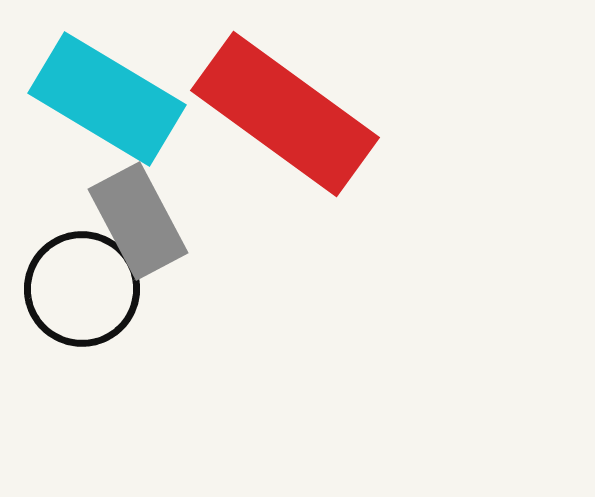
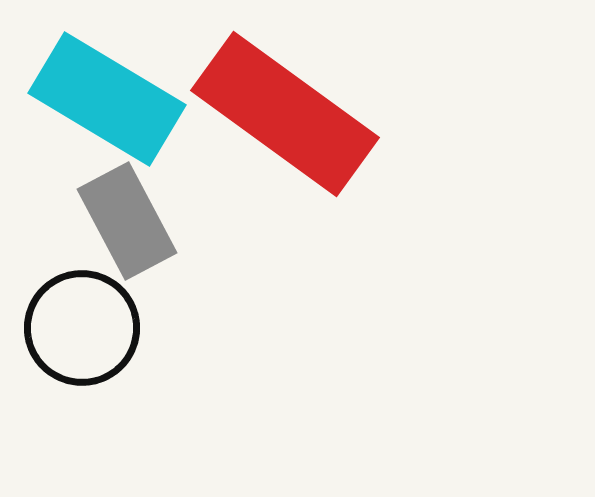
gray rectangle: moved 11 px left
black circle: moved 39 px down
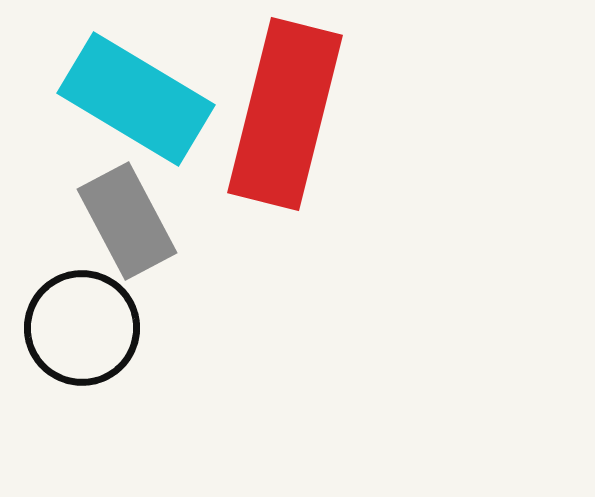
cyan rectangle: moved 29 px right
red rectangle: rotated 68 degrees clockwise
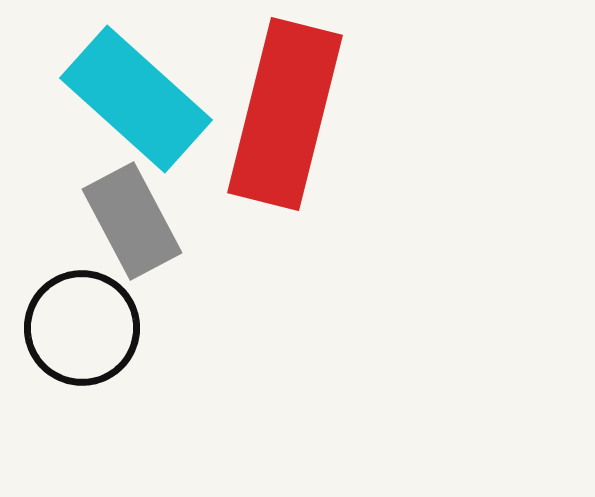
cyan rectangle: rotated 11 degrees clockwise
gray rectangle: moved 5 px right
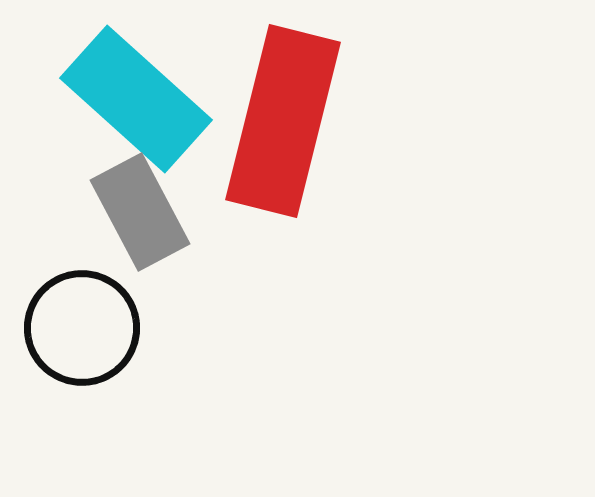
red rectangle: moved 2 px left, 7 px down
gray rectangle: moved 8 px right, 9 px up
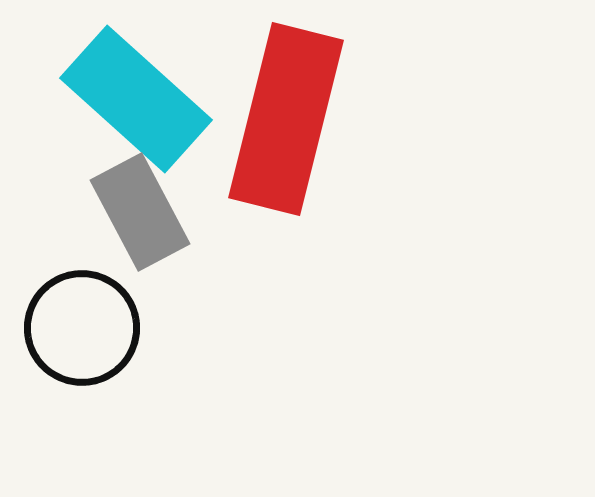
red rectangle: moved 3 px right, 2 px up
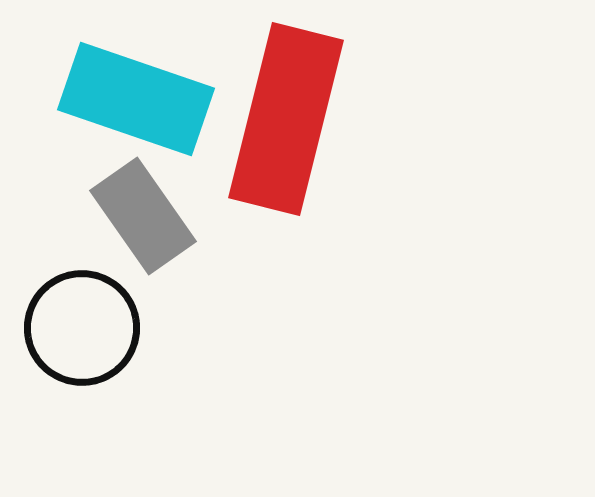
cyan rectangle: rotated 23 degrees counterclockwise
gray rectangle: moved 3 px right, 4 px down; rotated 7 degrees counterclockwise
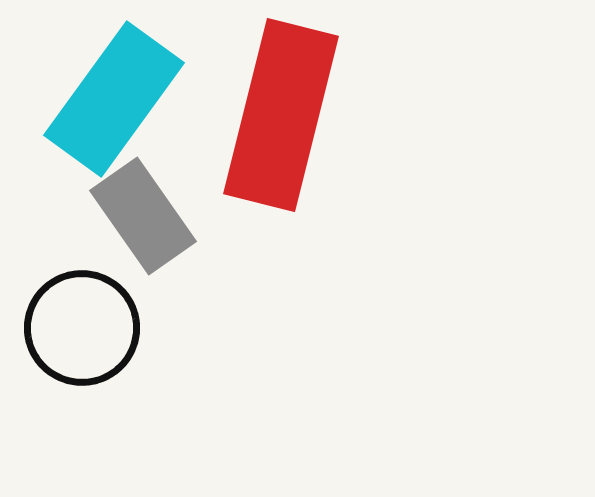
cyan rectangle: moved 22 px left; rotated 73 degrees counterclockwise
red rectangle: moved 5 px left, 4 px up
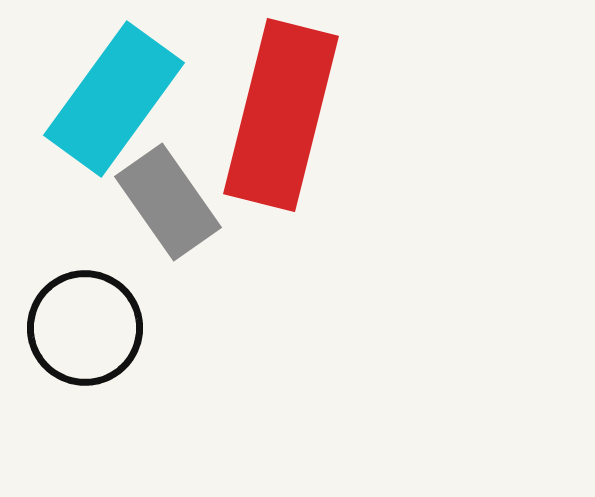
gray rectangle: moved 25 px right, 14 px up
black circle: moved 3 px right
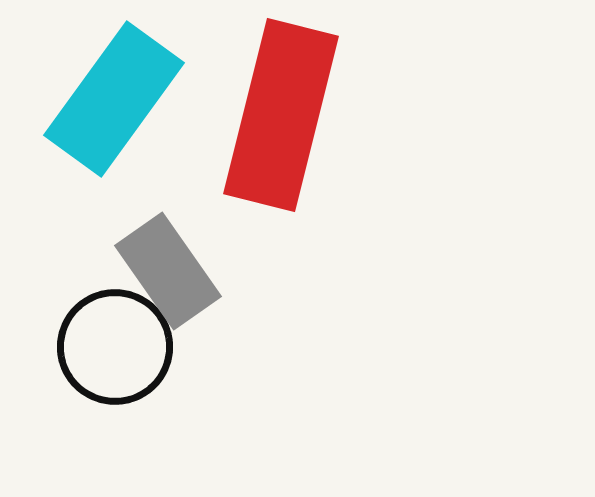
gray rectangle: moved 69 px down
black circle: moved 30 px right, 19 px down
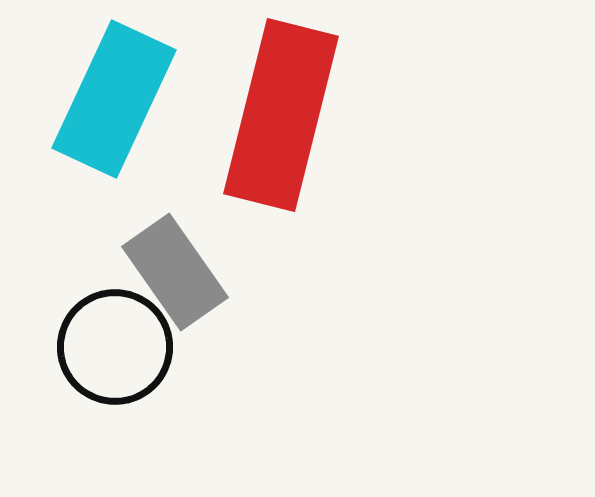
cyan rectangle: rotated 11 degrees counterclockwise
gray rectangle: moved 7 px right, 1 px down
